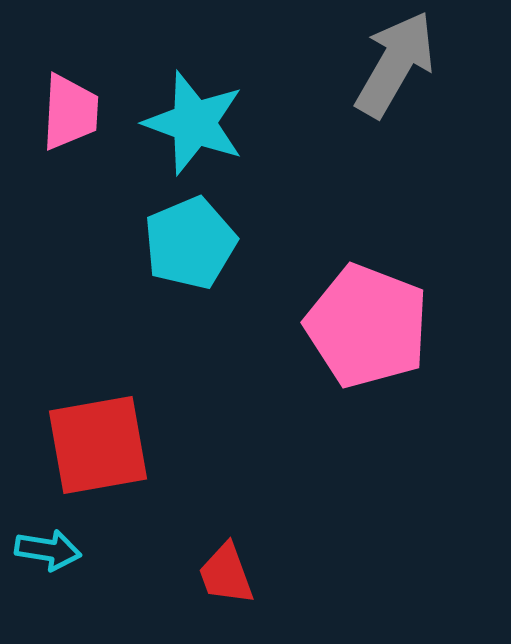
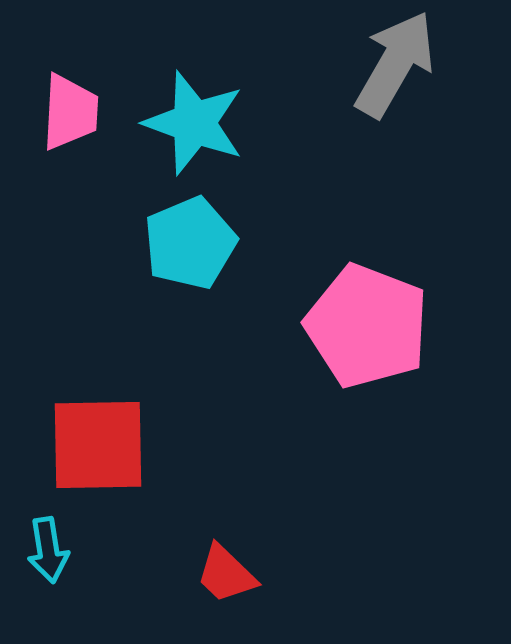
red square: rotated 9 degrees clockwise
cyan arrow: rotated 72 degrees clockwise
red trapezoid: rotated 26 degrees counterclockwise
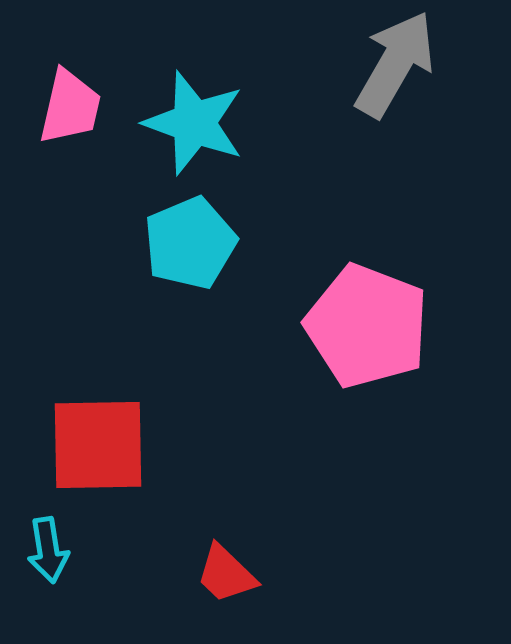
pink trapezoid: moved 5 px up; rotated 10 degrees clockwise
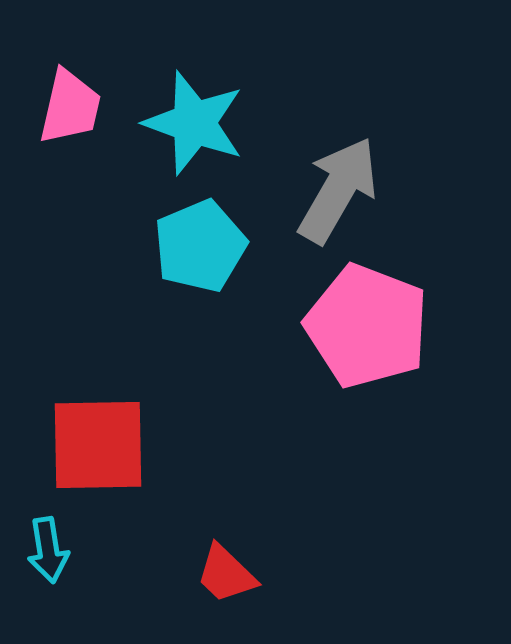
gray arrow: moved 57 px left, 126 px down
cyan pentagon: moved 10 px right, 3 px down
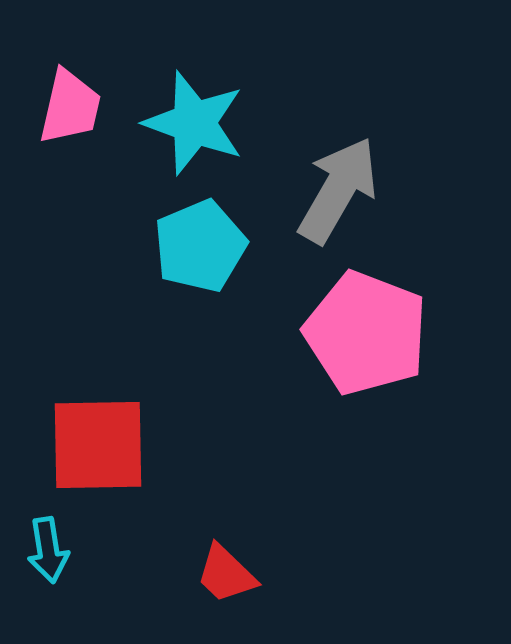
pink pentagon: moved 1 px left, 7 px down
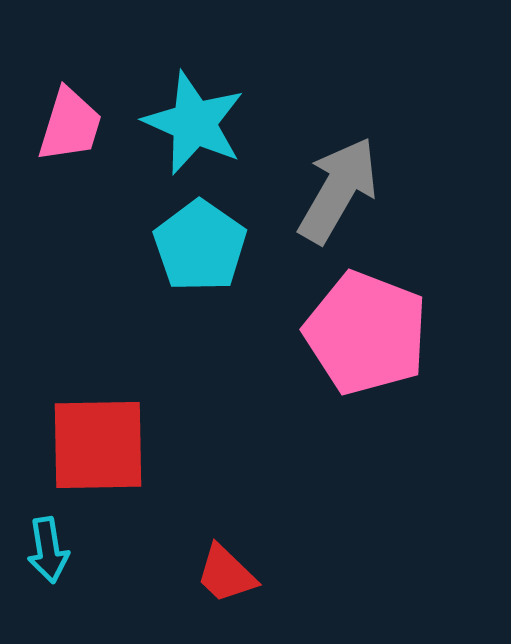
pink trapezoid: moved 18 px down; rotated 4 degrees clockwise
cyan star: rotated 4 degrees clockwise
cyan pentagon: rotated 14 degrees counterclockwise
